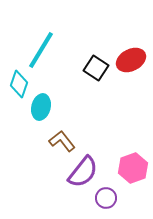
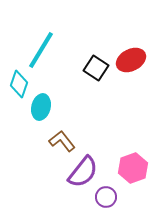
purple circle: moved 1 px up
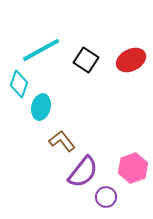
cyan line: rotated 30 degrees clockwise
black square: moved 10 px left, 8 px up
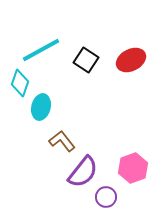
cyan diamond: moved 1 px right, 1 px up
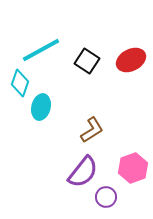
black square: moved 1 px right, 1 px down
brown L-shape: moved 30 px right, 11 px up; rotated 96 degrees clockwise
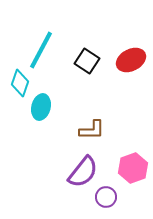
cyan line: rotated 33 degrees counterclockwise
brown L-shape: rotated 32 degrees clockwise
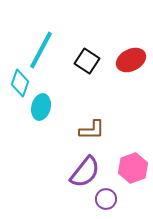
purple semicircle: moved 2 px right
purple circle: moved 2 px down
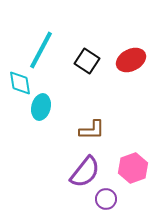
cyan diamond: rotated 28 degrees counterclockwise
